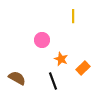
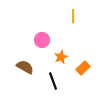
orange star: moved 2 px up; rotated 24 degrees clockwise
brown semicircle: moved 8 px right, 11 px up
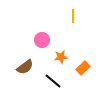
orange star: rotated 16 degrees clockwise
brown semicircle: rotated 114 degrees clockwise
black line: rotated 30 degrees counterclockwise
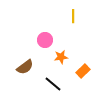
pink circle: moved 3 px right
orange rectangle: moved 3 px down
black line: moved 3 px down
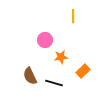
brown semicircle: moved 5 px right, 9 px down; rotated 102 degrees clockwise
black line: moved 1 px right, 1 px up; rotated 24 degrees counterclockwise
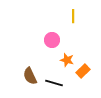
pink circle: moved 7 px right
orange star: moved 6 px right, 3 px down; rotated 24 degrees clockwise
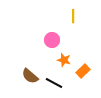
orange star: moved 3 px left
brown semicircle: rotated 24 degrees counterclockwise
black line: rotated 12 degrees clockwise
